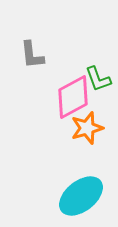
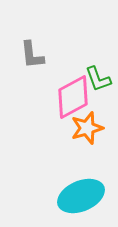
cyan ellipse: rotated 15 degrees clockwise
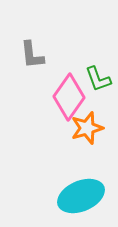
pink diamond: moved 4 px left; rotated 27 degrees counterclockwise
